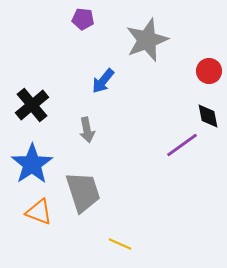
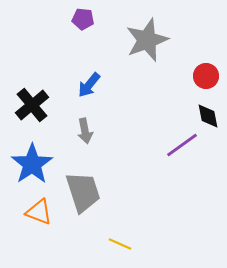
red circle: moved 3 px left, 5 px down
blue arrow: moved 14 px left, 4 px down
gray arrow: moved 2 px left, 1 px down
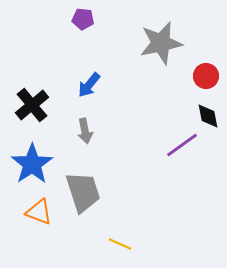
gray star: moved 14 px right, 3 px down; rotated 9 degrees clockwise
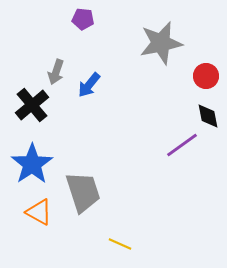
gray arrow: moved 29 px left, 59 px up; rotated 30 degrees clockwise
orange triangle: rotated 8 degrees clockwise
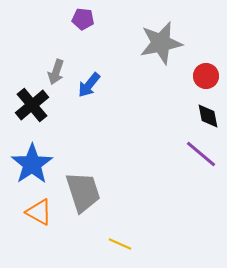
purple line: moved 19 px right, 9 px down; rotated 76 degrees clockwise
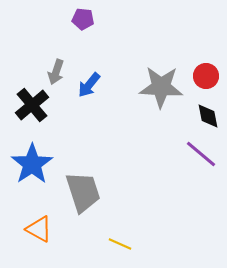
gray star: moved 44 px down; rotated 15 degrees clockwise
orange triangle: moved 17 px down
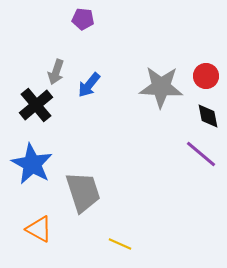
black cross: moved 4 px right
blue star: rotated 9 degrees counterclockwise
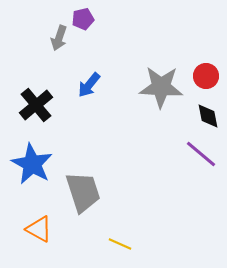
purple pentagon: rotated 20 degrees counterclockwise
gray arrow: moved 3 px right, 34 px up
